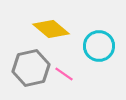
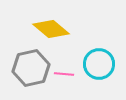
cyan circle: moved 18 px down
pink line: rotated 30 degrees counterclockwise
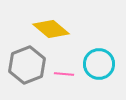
gray hexagon: moved 4 px left, 3 px up; rotated 9 degrees counterclockwise
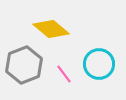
gray hexagon: moved 3 px left
pink line: rotated 48 degrees clockwise
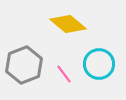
yellow diamond: moved 17 px right, 5 px up
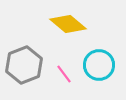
cyan circle: moved 1 px down
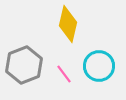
yellow diamond: rotated 63 degrees clockwise
cyan circle: moved 1 px down
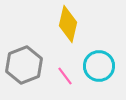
pink line: moved 1 px right, 2 px down
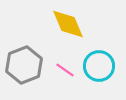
yellow diamond: rotated 36 degrees counterclockwise
pink line: moved 6 px up; rotated 18 degrees counterclockwise
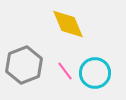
cyan circle: moved 4 px left, 7 px down
pink line: moved 1 px down; rotated 18 degrees clockwise
